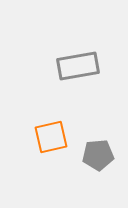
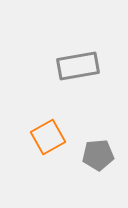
orange square: moved 3 px left; rotated 16 degrees counterclockwise
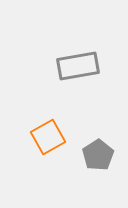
gray pentagon: rotated 28 degrees counterclockwise
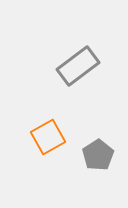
gray rectangle: rotated 27 degrees counterclockwise
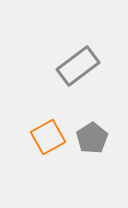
gray pentagon: moved 6 px left, 17 px up
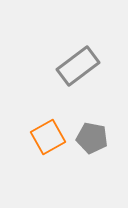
gray pentagon: rotated 28 degrees counterclockwise
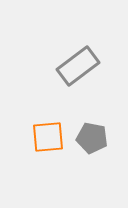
orange square: rotated 24 degrees clockwise
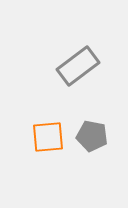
gray pentagon: moved 2 px up
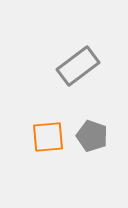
gray pentagon: rotated 8 degrees clockwise
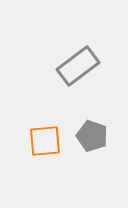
orange square: moved 3 px left, 4 px down
